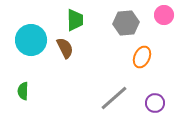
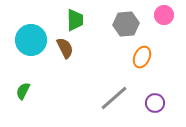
gray hexagon: moved 1 px down
green semicircle: rotated 24 degrees clockwise
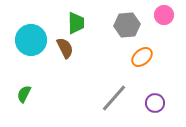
green trapezoid: moved 1 px right, 3 px down
gray hexagon: moved 1 px right, 1 px down
orange ellipse: rotated 25 degrees clockwise
green semicircle: moved 1 px right, 3 px down
gray line: rotated 8 degrees counterclockwise
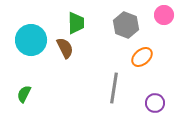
gray hexagon: moved 1 px left; rotated 25 degrees clockwise
gray line: moved 10 px up; rotated 32 degrees counterclockwise
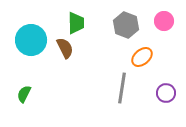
pink circle: moved 6 px down
gray line: moved 8 px right
purple circle: moved 11 px right, 10 px up
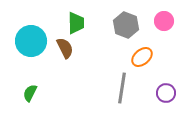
cyan circle: moved 1 px down
green semicircle: moved 6 px right, 1 px up
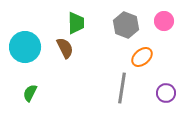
cyan circle: moved 6 px left, 6 px down
